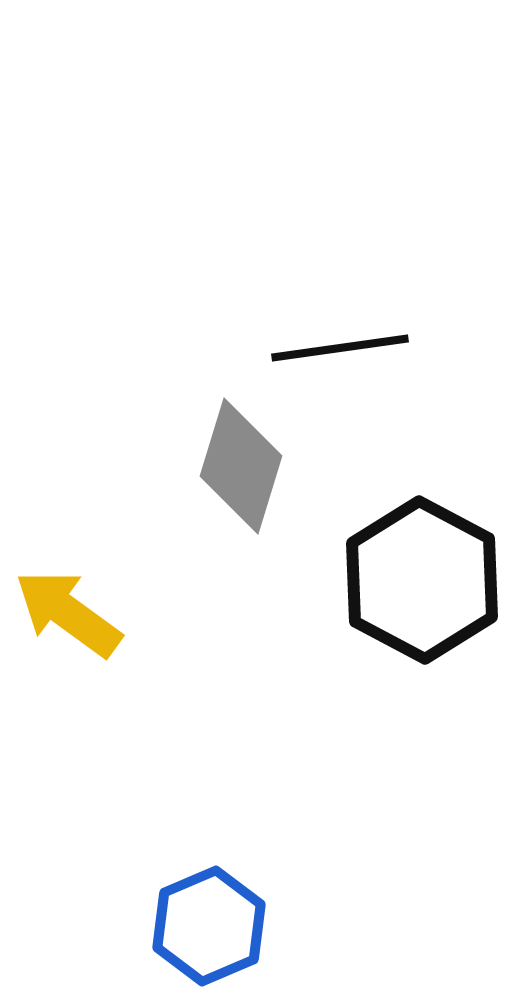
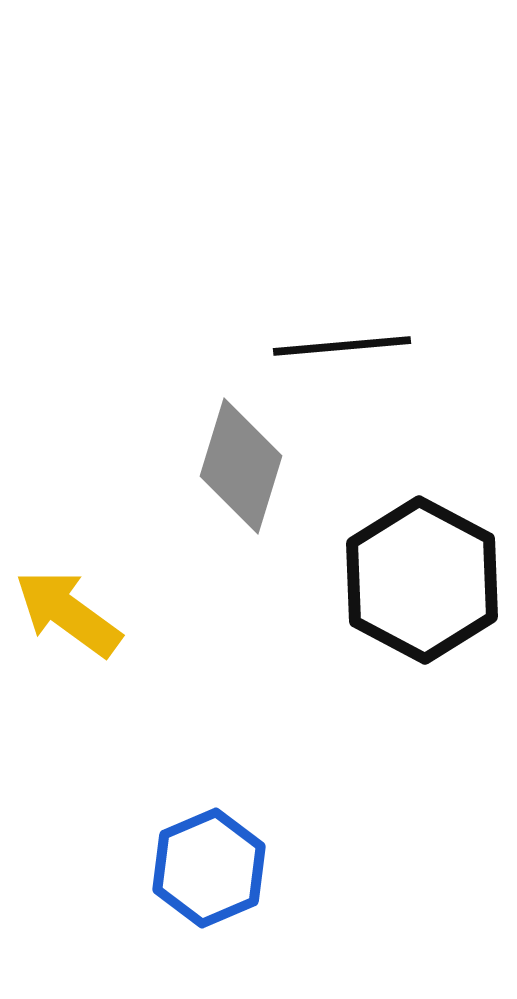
black line: moved 2 px right, 2 px up; rotated 3 degrees clockwise
blue hexagon: moved 58 px up
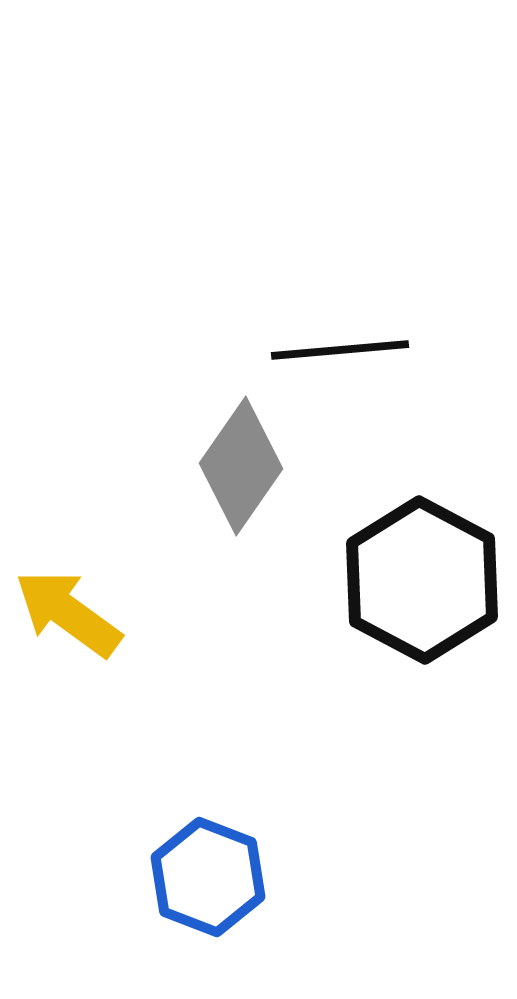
black line: moved 2 px left, 4 px down
gray diamond: rotated 18 degrees clockwise
blue hexagon: moved 1 px left, 9 px down; rotated 16 degrees counterclockwise
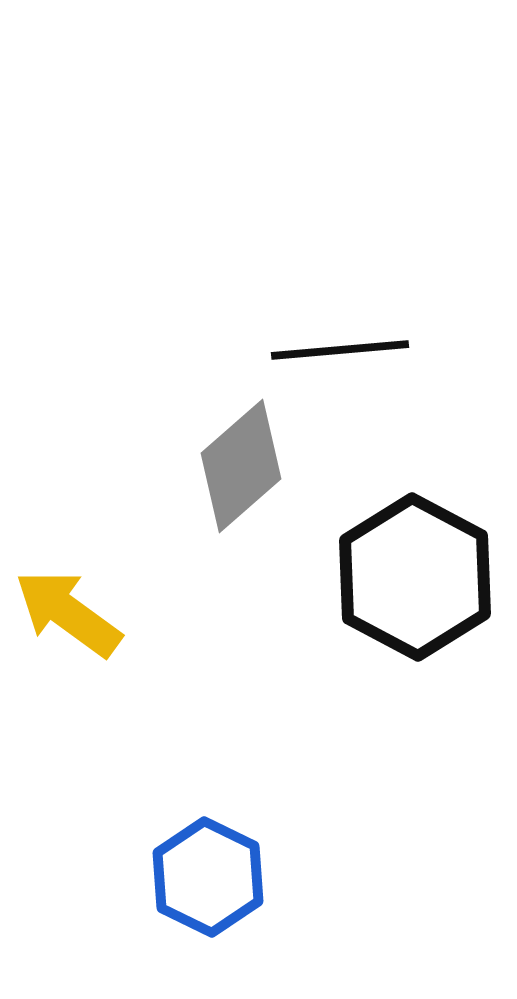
gray diamond: rotated 14 degrees clockwise
black hexagon: moved 7 px left, 3 px up
blue hexagon: rotated 5 degrees clockwise
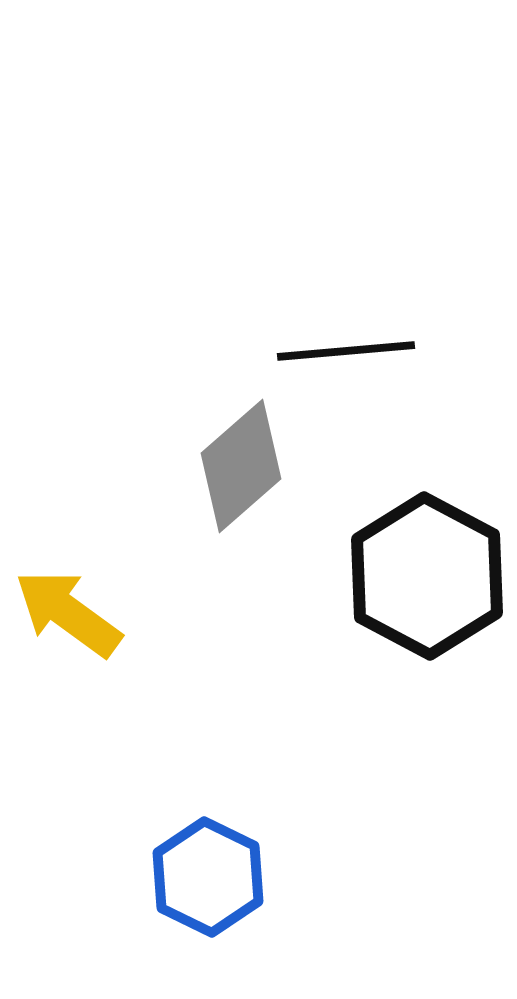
black line: moved 6 px right, 1 px down
black hexagon: moved 12 px right, 1 px up
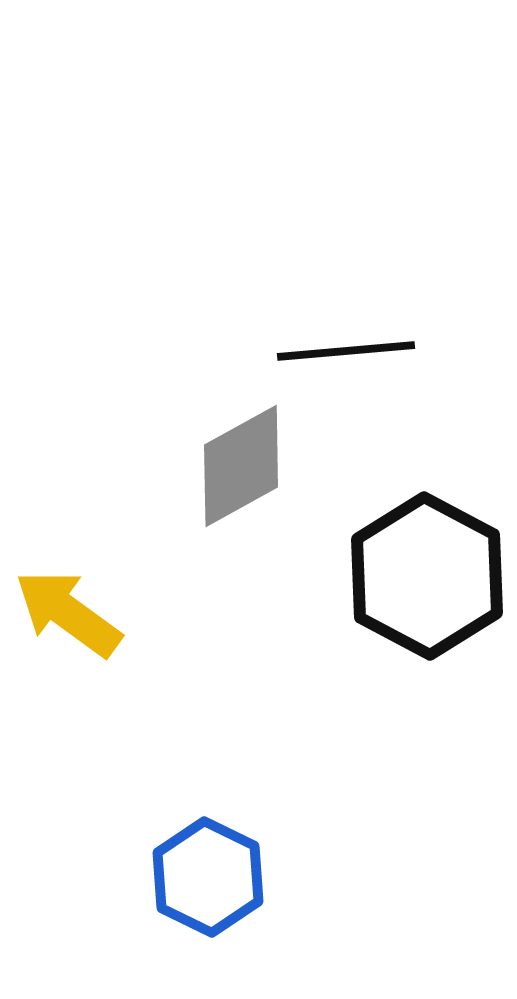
gray diamond: rotated 12 degrees clockwise
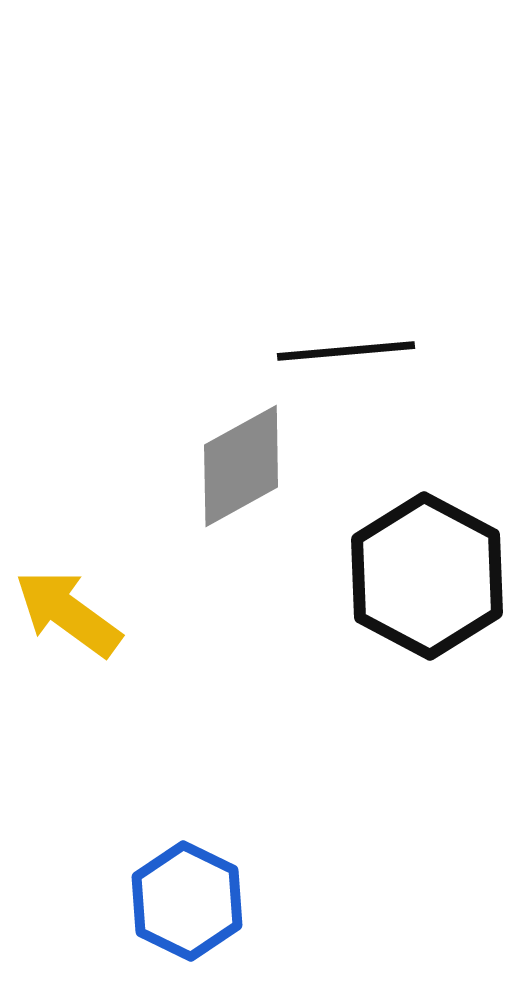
blue hexagon: moved 21 px left, 24 px down
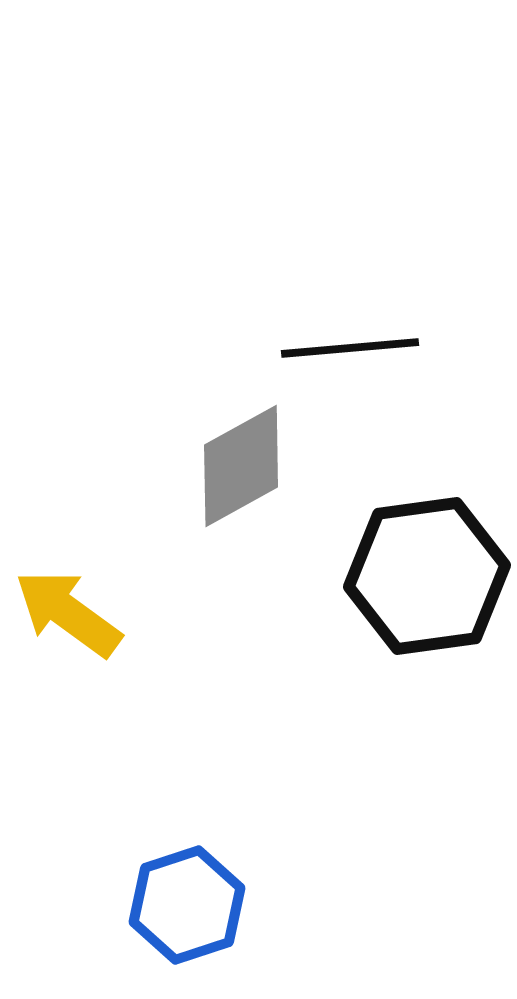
black line: moved 4 px right, 3 px up
black hexagon: rotated 24 degrees clockwise
blue hexagon: moved 4 px down; rotated 16 degrees clockwise
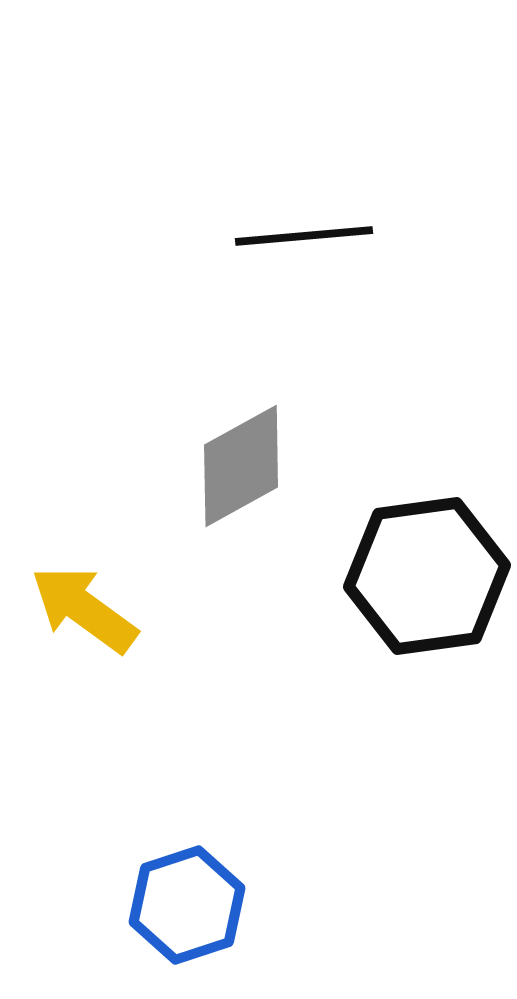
black line: moved 46 px left, 112 px up
yellow arrow: moved 16 px right, 4 px up
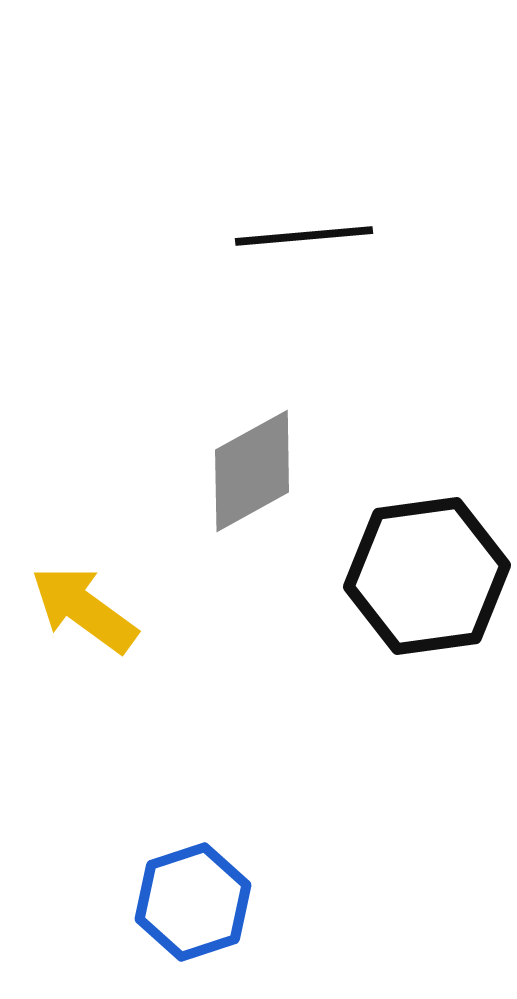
gray diamond: moved 11 px right, 5 px down
blue hexagon: moved 6 px right, 3 px up
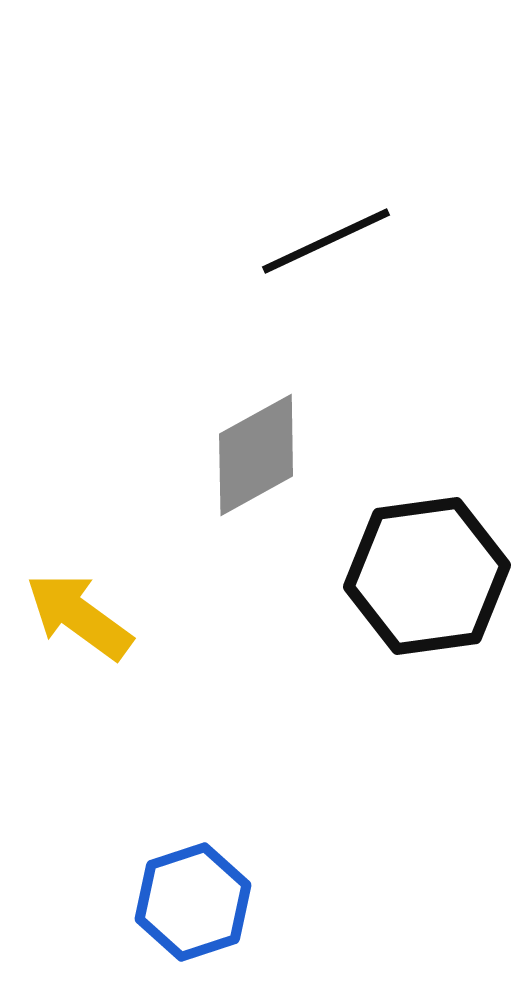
black line: moved 22 px right, 5 px down; rotated 20 degrees counterclockwise
gray diamond: moved 4 px right, 16 px up
yellow arrow: moved 5 px left, 7 px down
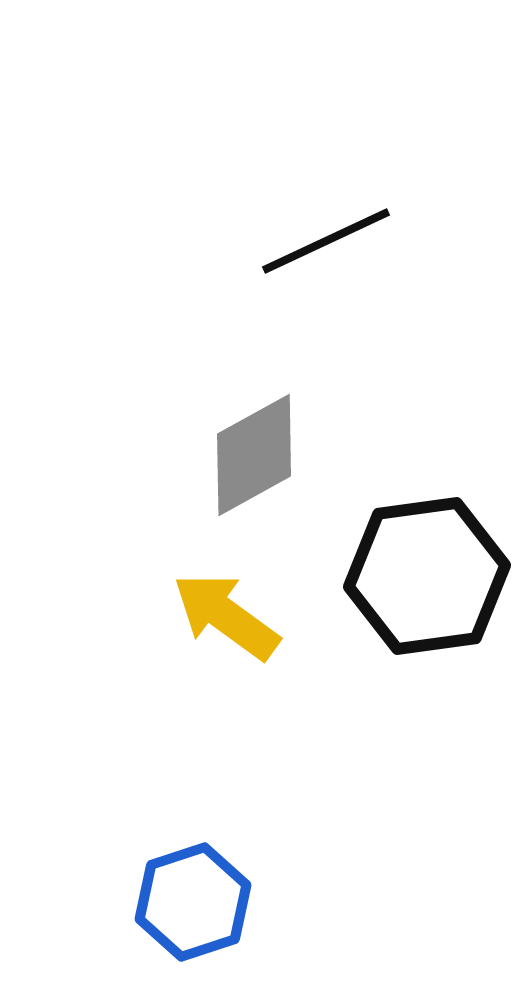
gray diamond: moved 2 px left
yellow arrow: moved 147 px right
